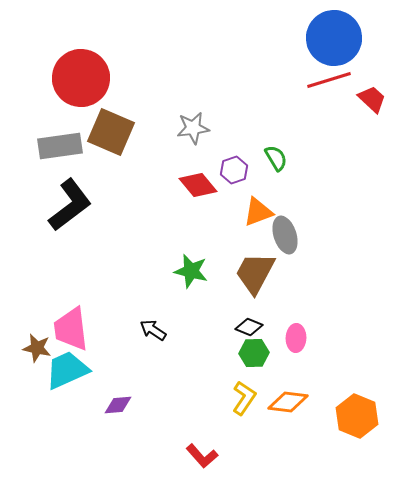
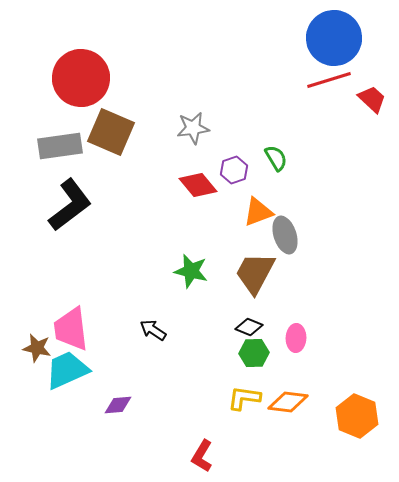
yellow L-shape: rotated 116 degrees counterclockwise
red L-shape: rotated 72 degrees clockwise
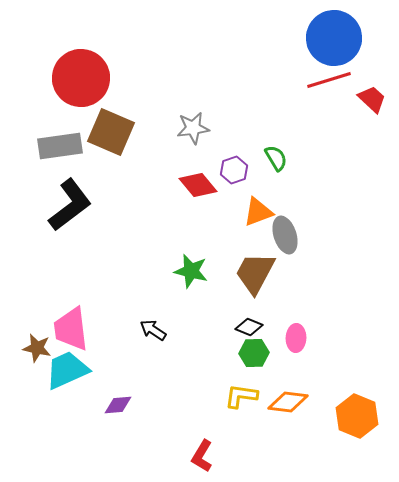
yellow L-shape: moved 3 px left, 2 px up
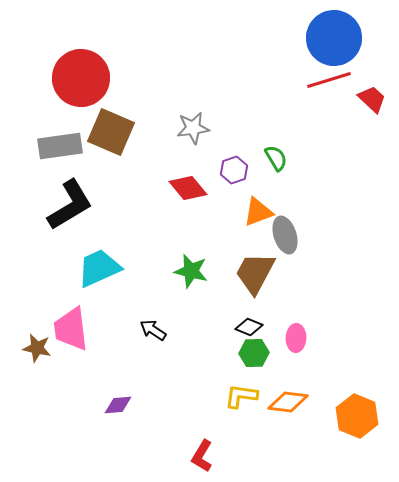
red diamond: moved 10 px left, 3 px down
black L-shape: rotated 6 degrees clockwise
cyan trapezoid: moved 32 px right, 102 px up
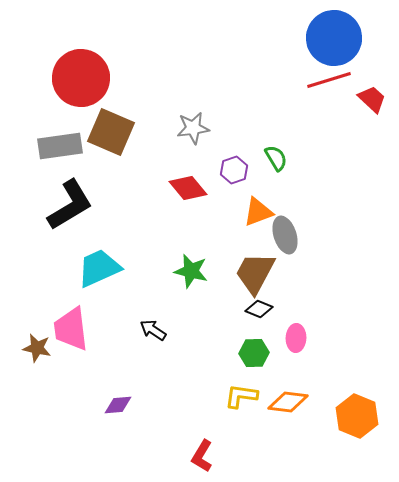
black diamond: moved 10 px right, 18 px up
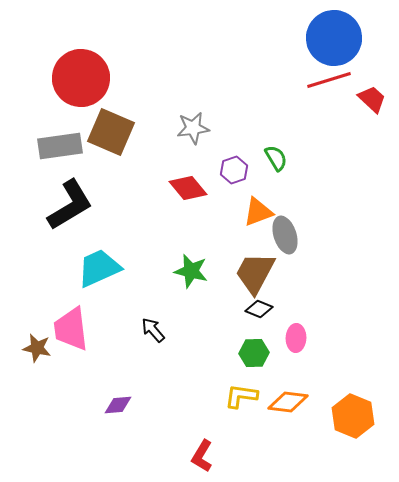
black arrow: rotated 16 degrees clockwise
orange hexagon: moved 4 px left
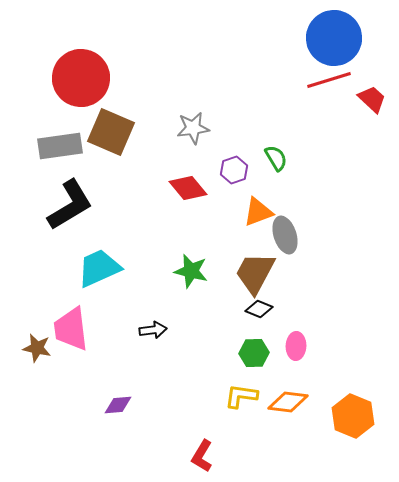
black arrow: rotated 124 degrees clockwise
pink ellipse: moved 8 px down
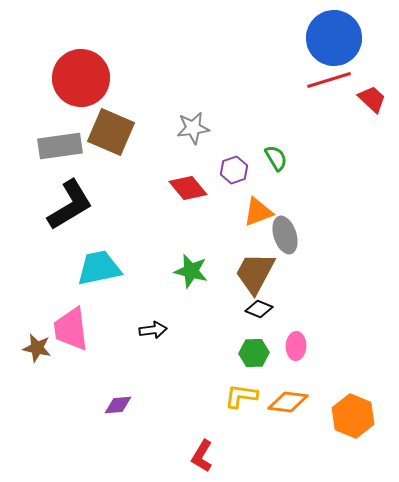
cyan trapezoid: rotated 12 degrees clockwise
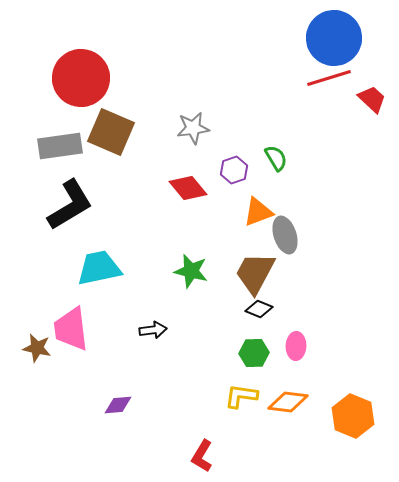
red line: moved 2 px up
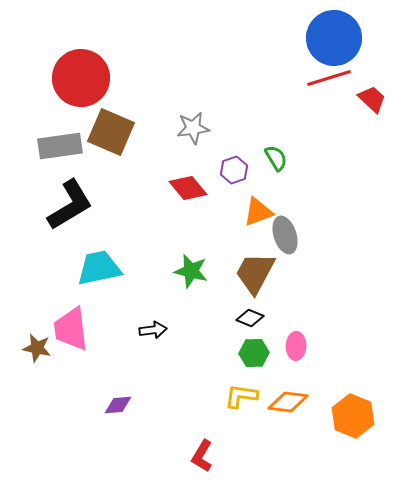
black diamond: moved 9 px left, 9 px down
